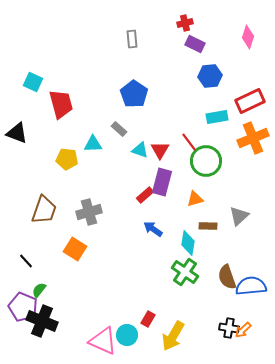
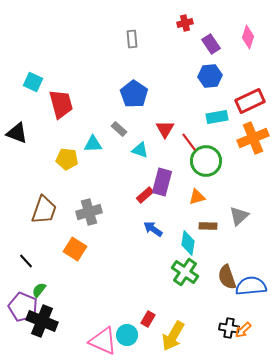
purple rectangle at (195, 44): moved 16 px right; rotated 30 degrees clockwise
red triangle at (160, 150): moved 5 px right, 21 px up
orange triangle at (195, 199): moved 2 px right, 2 px up
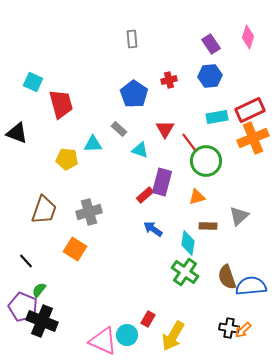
red cross at (185, 23): moved 16 px left, 57 px down
red rectangle at (250, 101): moved 9 px down
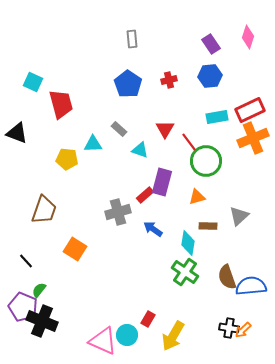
blue pentagon at (134, 94): moved 6 px left, 10 px up
gray cross at (89, 212): moved 29 px right
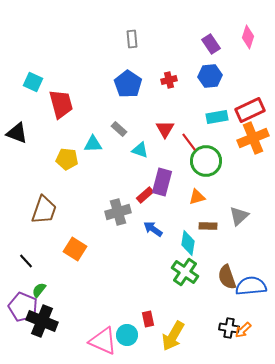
red rectangle at (148, 319): rotated 42 degrees counterclockwise
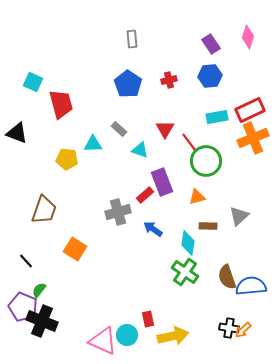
purple rectangle at (162, 182): rotated 36 degrees counterclockwise
yellow arrow at (173, 336): rotated 132 degrees counterclockwise
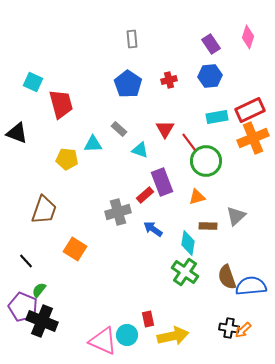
gray triangle at (239, 216): moved 3 px left
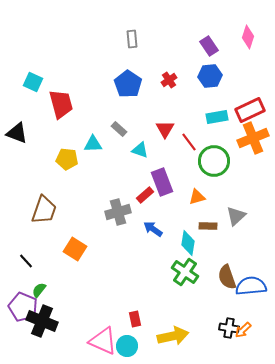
purple rectangle at (211, 44): moved 2 px left, 2 px down
red cross at (169, 80): rotated 21 degrees counterclockwise
green circle at (206, 161): moved 8 px right
red rectangle at (148, 319): moved 13 px left
cyan circle at (127, 335): moved 11 px down
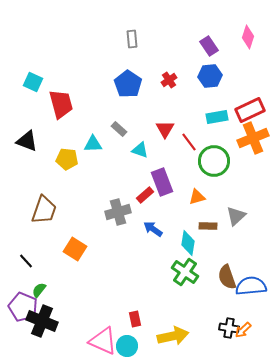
black triangle at (17, 133): moved 10 px right, 8 px down
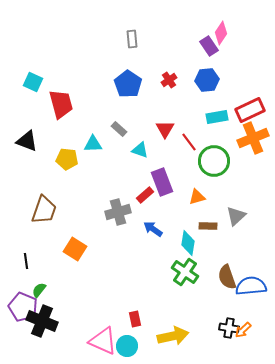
pink diamond at (248, 37): moved 27 px left, 4 px up; rotated 15 degrees clockwise
blue hexagon at (210, 76): moved 3 px left, 4 px down
black line at (26, 261): rotated 35 degrees clockwise
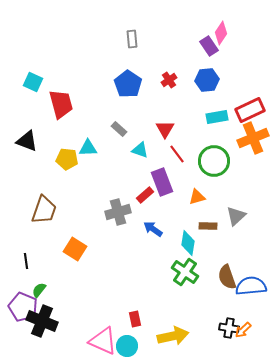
red line at (189, 142): moved 12 px left, 12 px down
cyan triangle at (93, 144): moved 5 px left, 4 px down
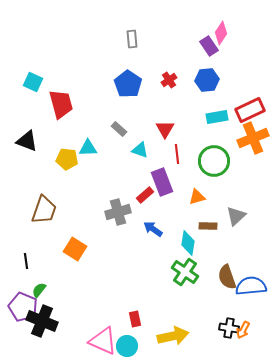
red line at (177, 154): rotated 30 degrees clockwise
orange arrow at (243, 330): rotated 18 degrees counterclockwise
